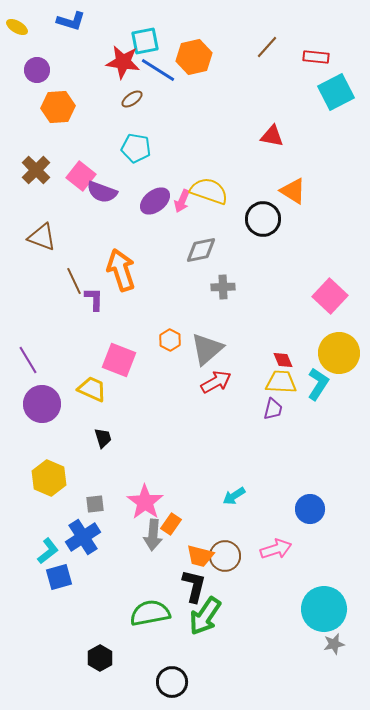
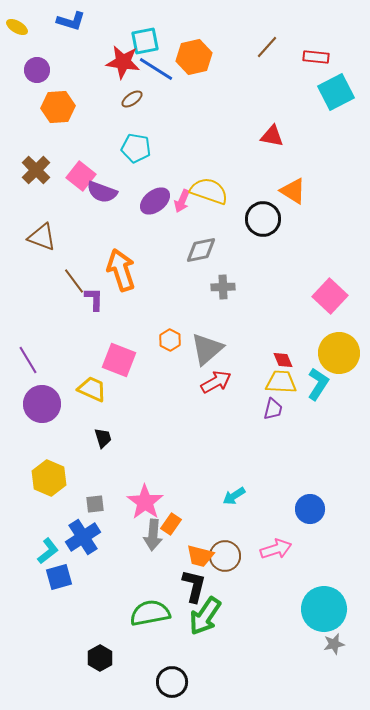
blue line at (158, 70): moved 2 px left, 1 px up
brown line at (74, 281): rotated 12 degrees counterclockwise
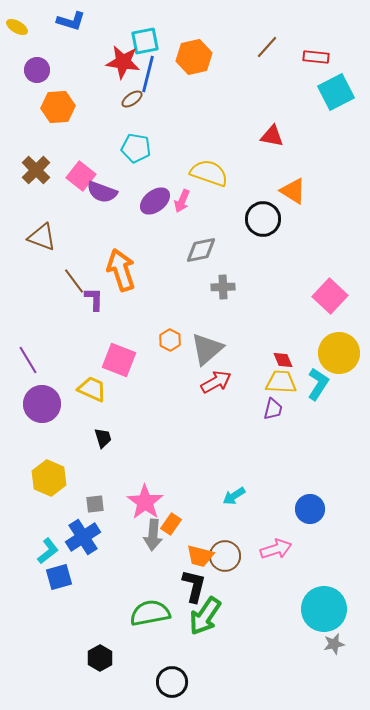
blue line at (156, 69): moved 8 px left, 5 px down; rotated 72 degrees clockwise
yellow semicircle at (209, 191): moved 18 px up
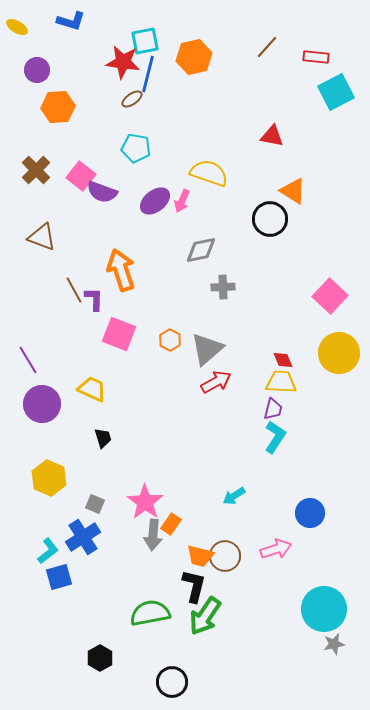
black circle at (263, 219): moved 7 px right
brown line at (74, 281): moved 9 px down; rotated 8 degrees clockwise
pink square at (119, 360): moved 26 px up
cyan L-shape at (318, 384): moved 43 px left, 53 px down
gray square at (95, 504): rotated 30 degrees clockwise
blue circle at (310, 509): moved 4 px down
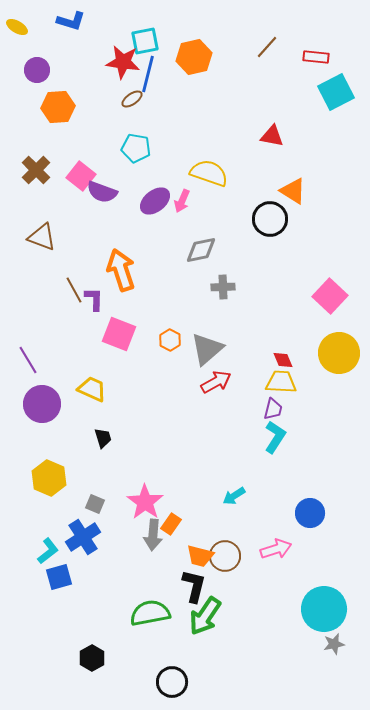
black hexagon at (100, 658): moved 8 px left
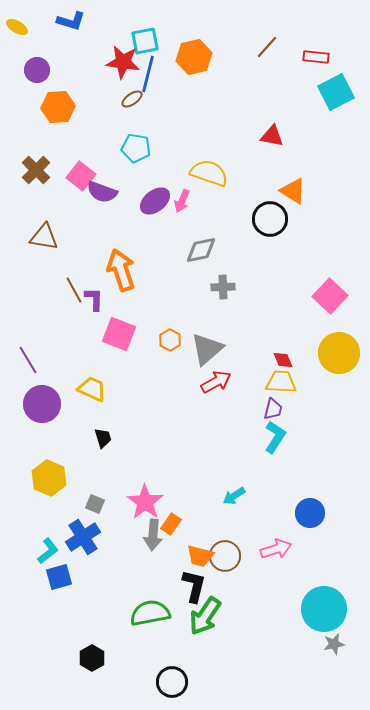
brown triangle at (42, 237): moved 2 px right; rotated 12 degrees counterclockwise
